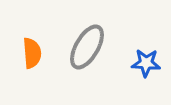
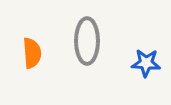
gray ellipse: moved 6 px up; rotated 30 degrees counterclockwise
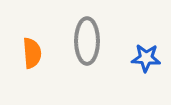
blue star: moved 5 px up
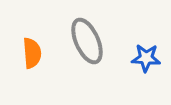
gray ellipse: rotated 24 degrees counterclockwise
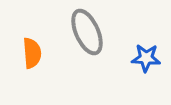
gray ellipse: moved 9 px up
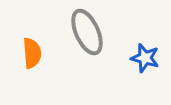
blue star: moved 1 px left; rotated 12 degrees clockwise
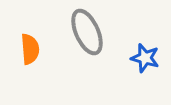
orange semicircle: moved 2 px left, 4 px up
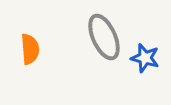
gray ellipse: moved 17 px right, 5 px down
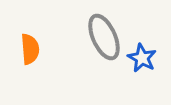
blue star: moved 3 px left; rotated 12 degrees clockwise
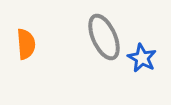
orange semicircle: moved 4 px left, 5 px up
